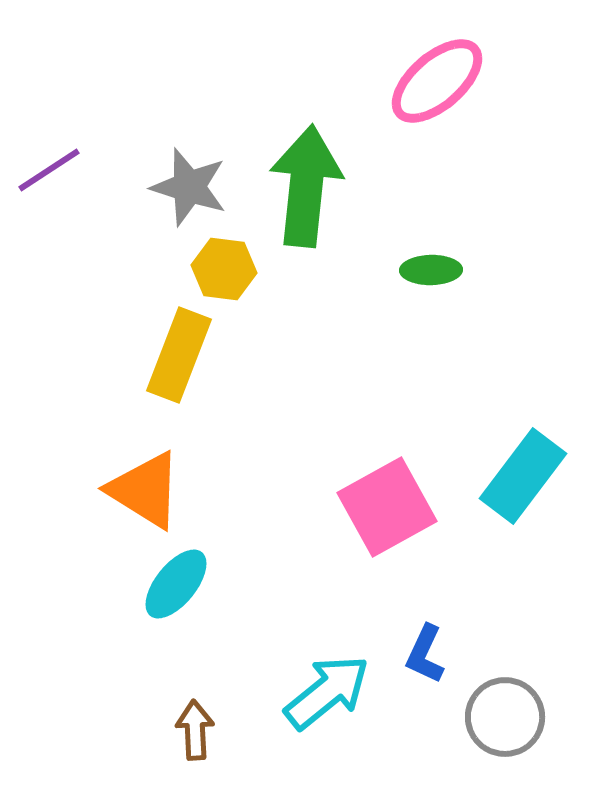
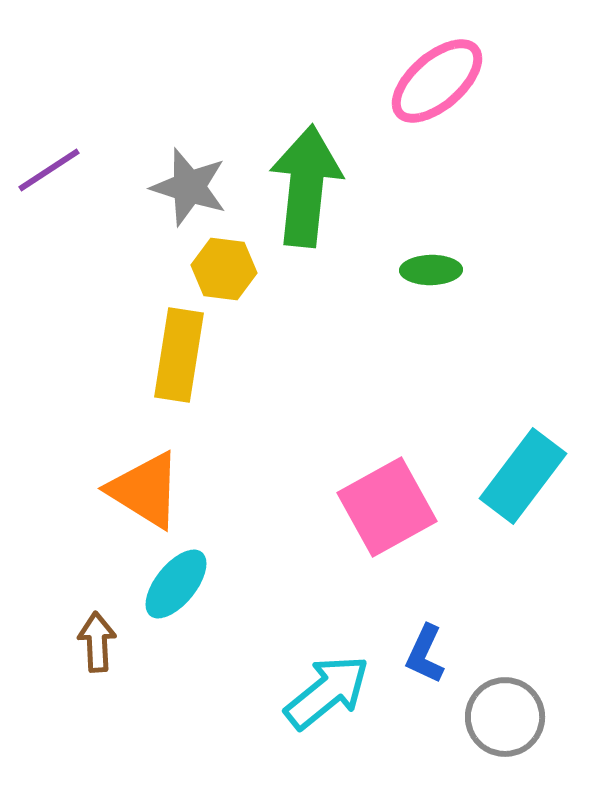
yellow rectangle: rotated 12 degrees counterclockwise
brown arrow: moved 98 px left, 88 px up
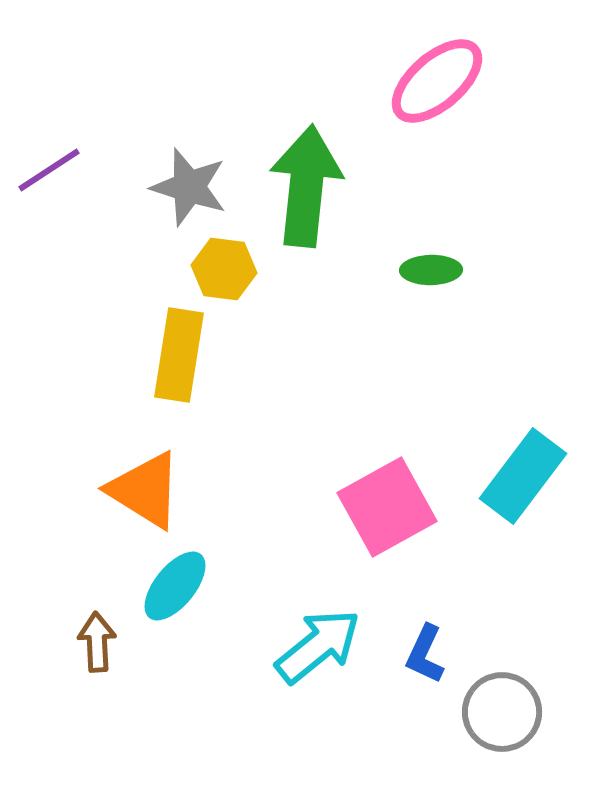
cyan ellipse: moved 1 px left, 2 px down
cyan arrow: moved 9 px left, 46 px up
gray circle: moved 3 px left, 5 px up
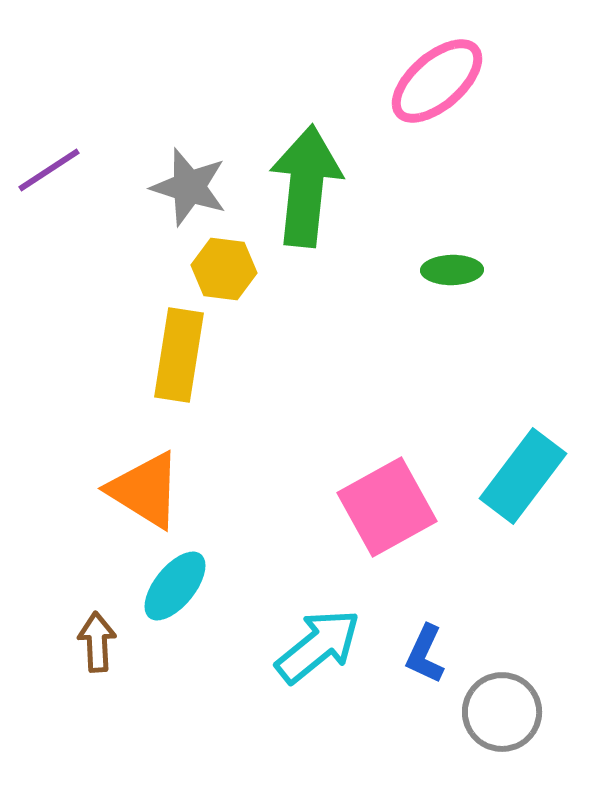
green ellipse: moved 21 px right
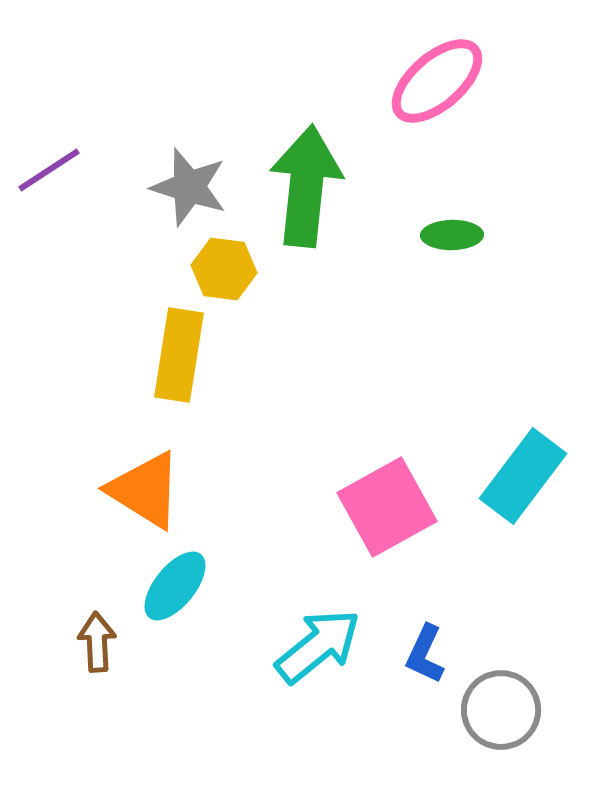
green ellipse: moved 35 px up
gray circle: moved 1 px left, 2 px up
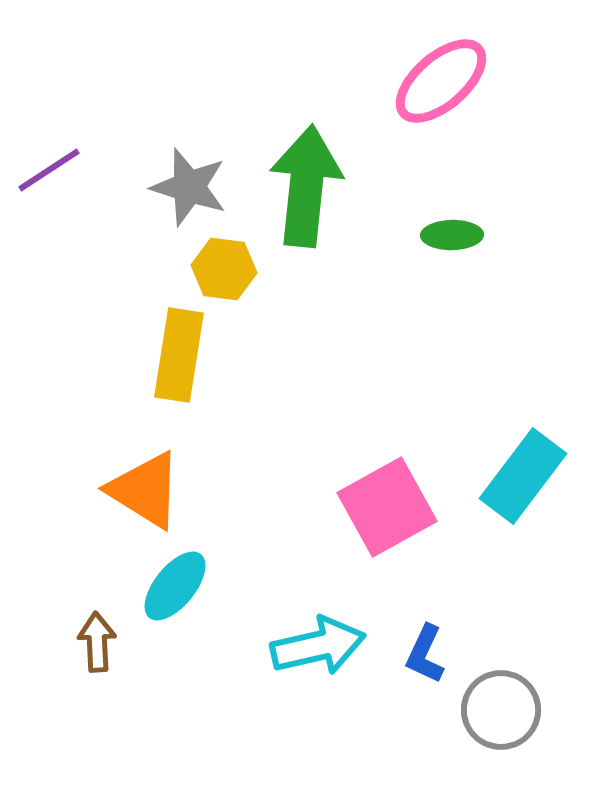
pink ellipse: moved 4 px right
cyan arrow: rotated 26 degrees clockwise
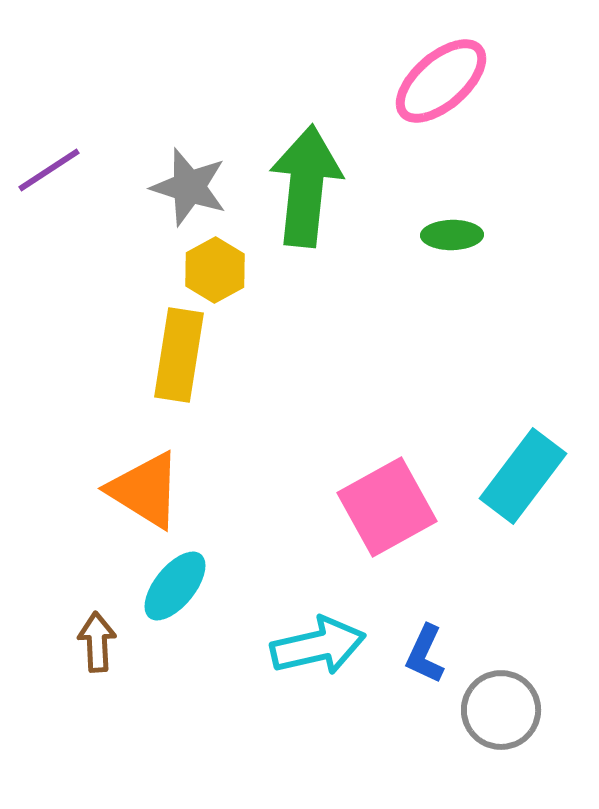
yellow hexagon: moved 9 px left, 1 px down; rotated 24 degrees clockwise
